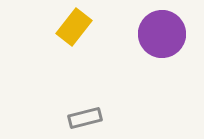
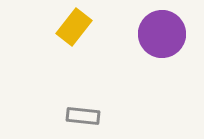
gray rectangle: moved 2 px left, 2 px up; rotated 20 degrees clockwise
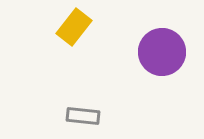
purple circle: moved 18 px down
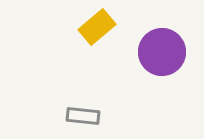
yellow rectangle: moved 23 px right; rotated 12 degrees clockwise
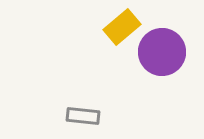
yellow rectangle: moved 25 px right
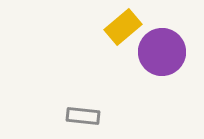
yellow rectangle: moved 1 px right
